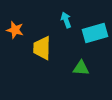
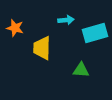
cyan arrow: rotated 105 degrees clockwise
orange star: moved 2 px up
green triangle: moved 2 px down
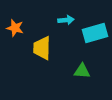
green triangle: moved 1 px right, 1 px down
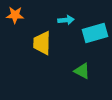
orange star: moved 13 px up; rotated 12 degrees counterclockwise
yellow trapezoid: moved 5 px up
green triangle: rotated 24 degrees clockwise
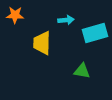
green triangle: rotated 18 degrees counterclockwise
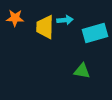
orange star: moved 3 px down
cyan arrow: moved 1 px left
yellow trapezoid: moved 3 px right, 16 px up
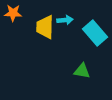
orange star: moved 2 px left, 5 px up
cyan rectangle: rotated 65 degrees clockwise
